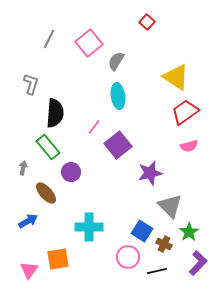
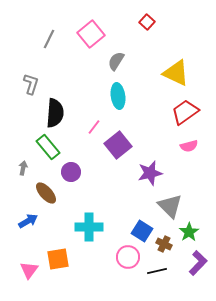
pink square: moved 2 px right, 9 px up
yellow triangle: moved 4 px up; rotated 8 degrees counterclockwise
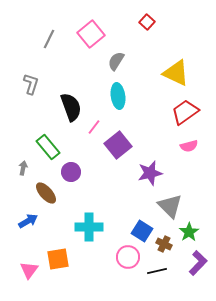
black semicircle: moved 16 px right, 6 px up; rotated 24 degrees counterclockwise
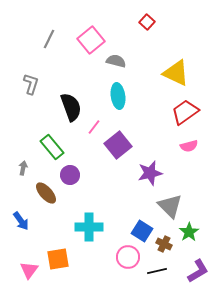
pink square: moved 6 px down
gray semicircle: rotated 72 degrees clockwise
green rectangle: moved 4 px right
purple circle: moved 1 px left, 3 px down
blue arrow: moved 7 px left; rotated 84 degrees clockwise
purple L-shape: moved 8 px down; rotated 15 degrees clockwise
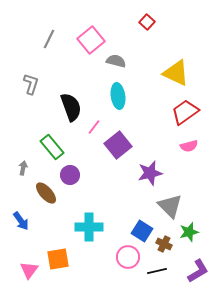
green star: rotated 18 degrees clockwise
